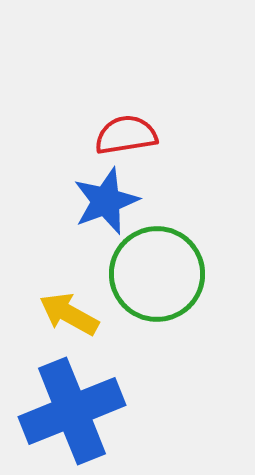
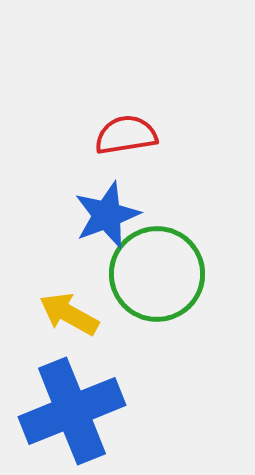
blue star: moved 1 px right, 14 px down
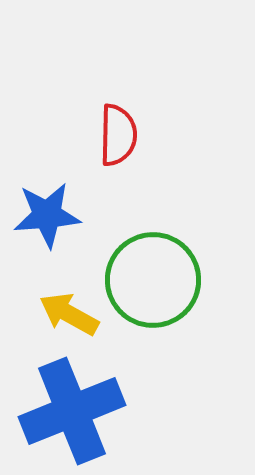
red semicircle: moved 8 px left; rotated 100 degrees clockwise
blue star: moved 60 px left; rotated 16 degrees clockwise
green circle: moved 4 px left, 6 px down
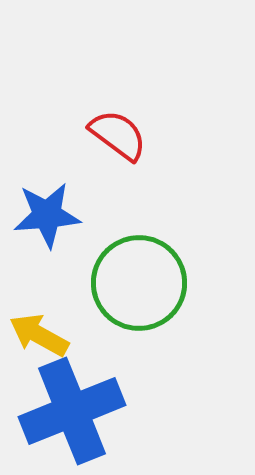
red semicircle: rotated 54 degrees counterclockwise
green circle: moved 14 px left, 3 px down
yellow arrow: moved 30 px left, 21 px down
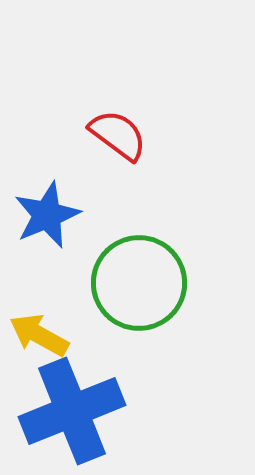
blue star: rotated 18 degrees counterclockwise
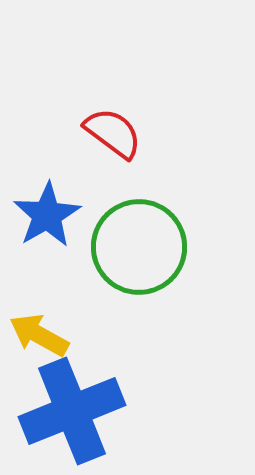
red semicircle: moved 5 px left, 2 px up
blue star: rotated 8 degrees counterclockwise
green circle: moved 36 px up
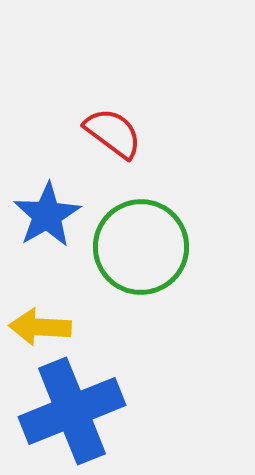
green circle: moved 2 px right
yellow arrow: moved 1 px right, 8 px up; rotated 26 degrees counterclockwise
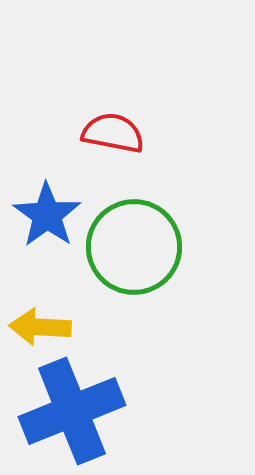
red semicircle: rotated 26 degrees counterclockwise
blue star: rotated 6 degrees counterclockwise
green circle: moved 7 px left
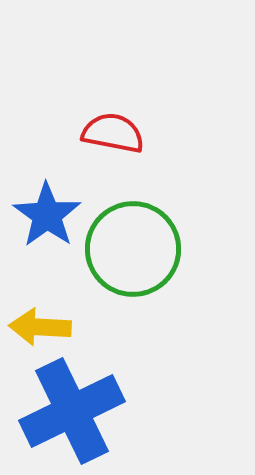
green circle: moved 1 px left, 2 px down
blue cross: rotated 4 degrees counterclockwise
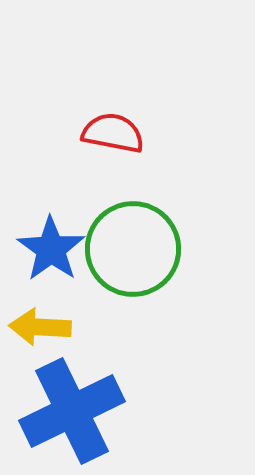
blue star: moved 4 px right, 34 px down
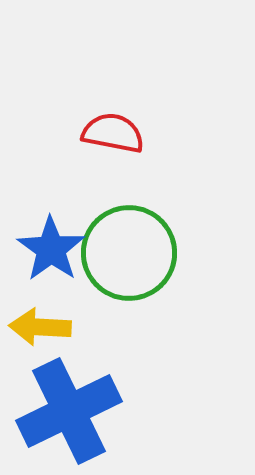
green circle: moved 4 px left, 4 px down
blue cross: moved 3 px left
